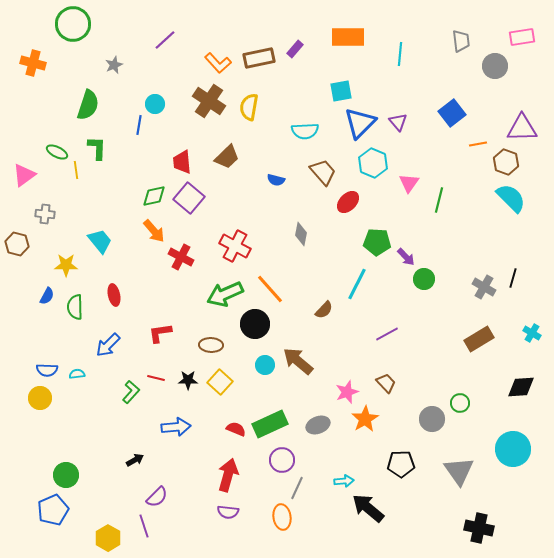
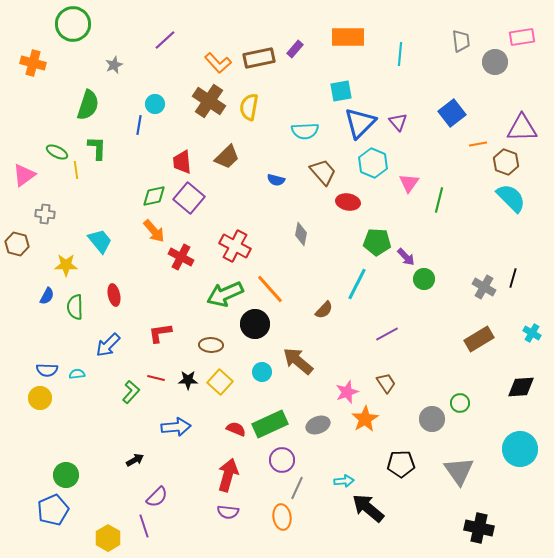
gray circle at (495, 66): moved 4 px up
red ellipse at (348, 202): rotated 55 degrees clockwise
cyan circle at (265, 365): moved 3 px left, 7 px down
brown trapezoid at (386, 383): rotated 10 degrees clockwise
cyan circle at (513, 449): moved 7 px right
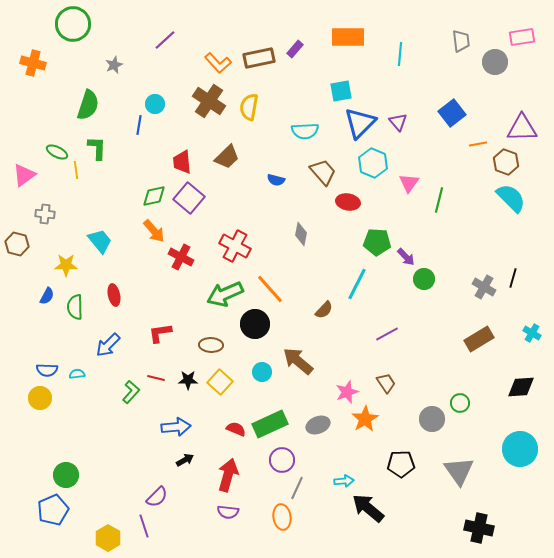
black arrow at (135, 460): moved 50 px right
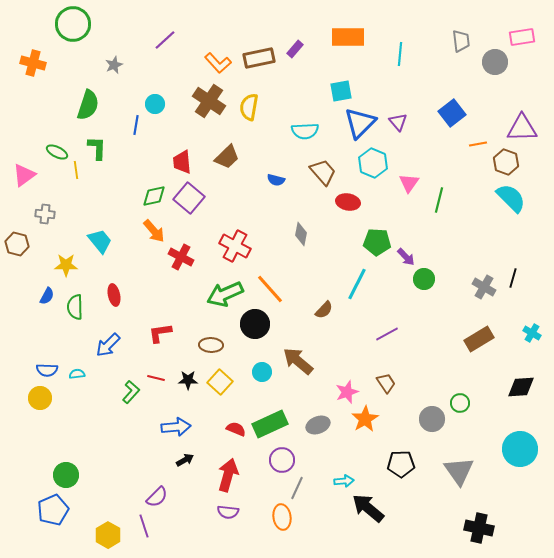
blue line at (139, 125): moved 3 px left
yellow hexagon at (108, 538): moved 3 px up
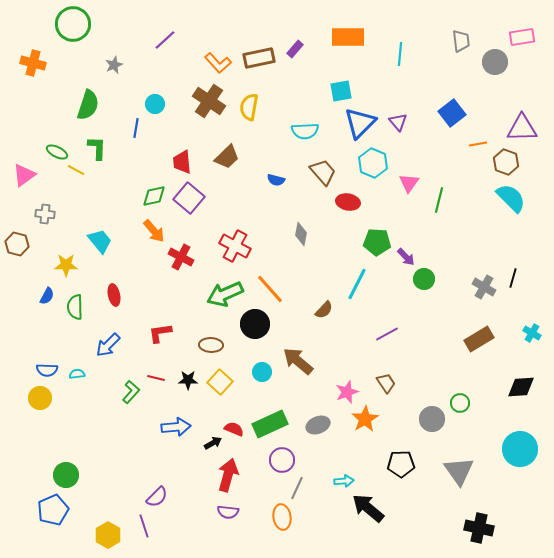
blue line at (136, 125): moved 3 px down
yellow line at (76, 170): rotated 54 degrees counterclockwise
red semicircle at (236, 429): moved 2 px left
black arrow at (185, 460): moved 28 px right, 17 px up
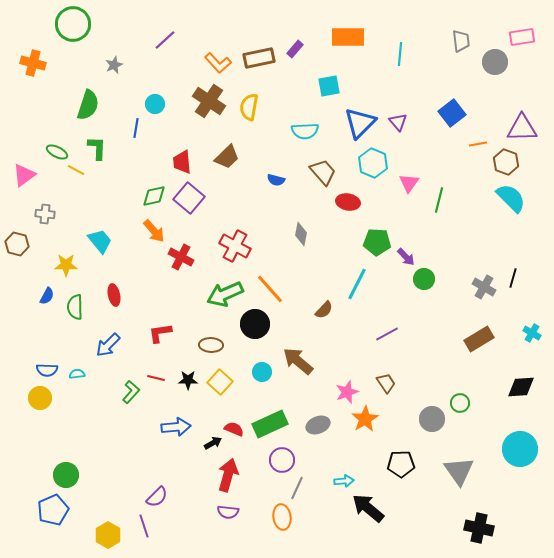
cyan square at (341, 91): moved 12 px left, 5 px up
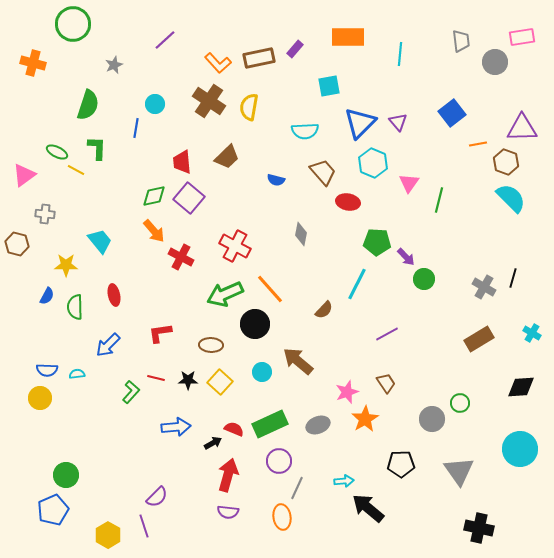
purple circle at (282, 460): moved 3 px left, 1 px down
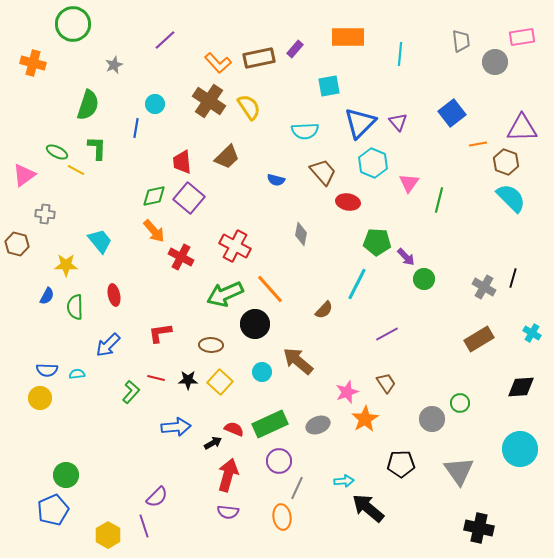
yellow semicircle at (249, 107): rotated 136 degrees clockwise
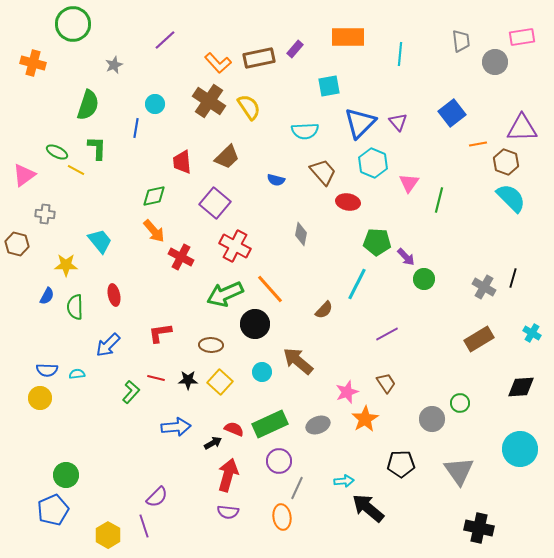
purple square at (189, 198): moved 26 px right, 5 px down
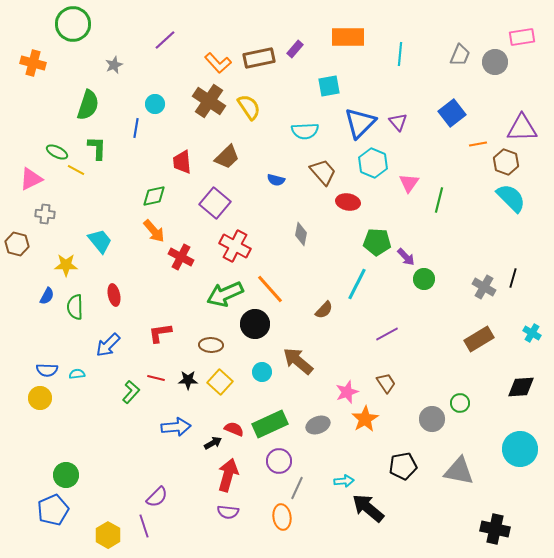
gray trapezoid at (461, 41): moved 1 px left, 14 px down; rotated 30 degrees clockwise
pink triangle at (24, 175): moved 7 px right, 4 px down; rotated 10 degrees clockwise
black pentagon at (401, 464): moved 2 px right, 2 px down; rotated 8 degrees counterclockwise
gray triangle at (459, 471): rotated 44 degrees counterclockwise
black cross at (479, 528): moved 16 px right, 1 px down
